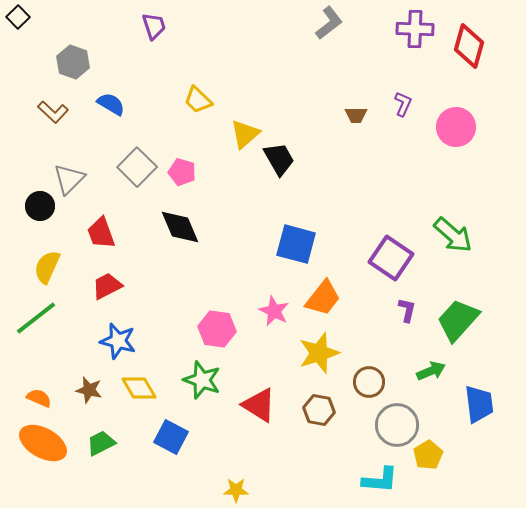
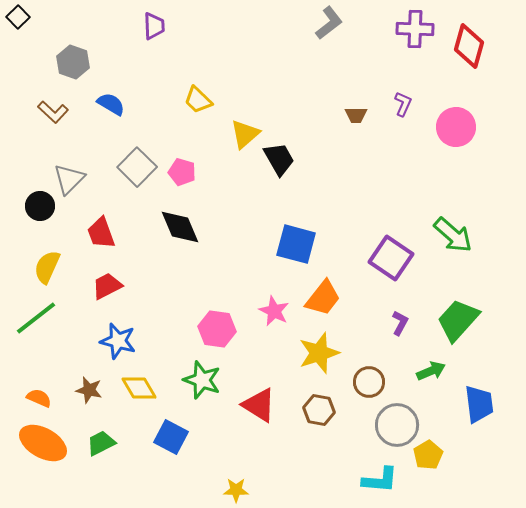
purple trapezoid at (154, 26): rotated 16 degrees clockwise
purple L-shape at (407, 310): moved 7 px left, 13 px down; rotated 15 degrees clockwise
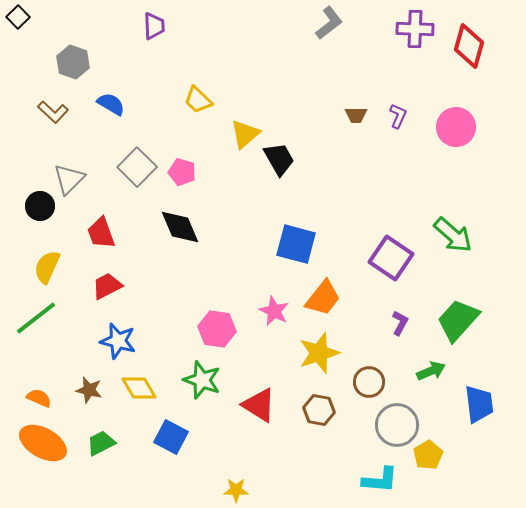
purple L-shape at (403, 104): moved 5 px left, 12 px down
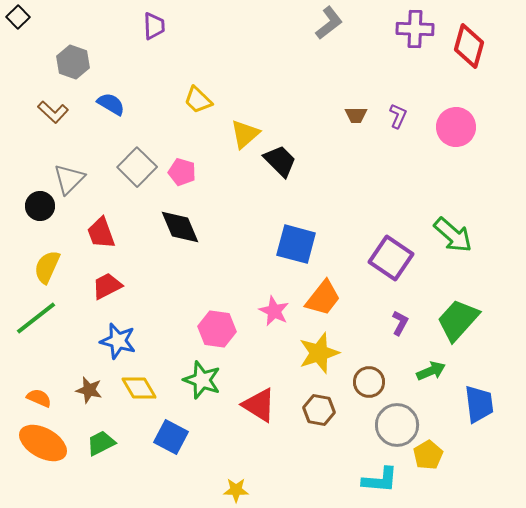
black trapezoid at (279, 159): moved 1 px right, 2 px down; rotated 15 degrees counterclockwise
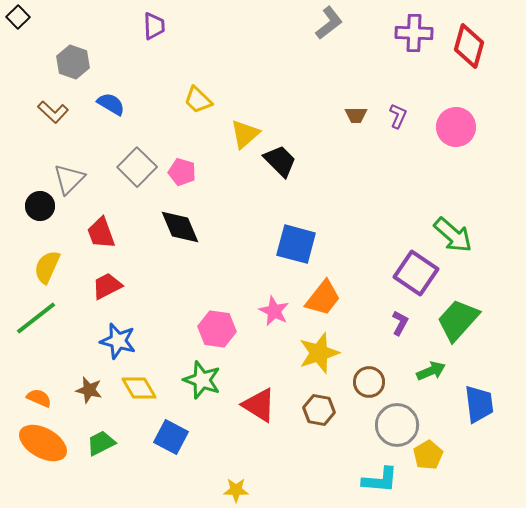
purple cross at (415, 29): moved 1 px left, 4 px down
purple square at (391, 258): moved 25 px right, 15 px down
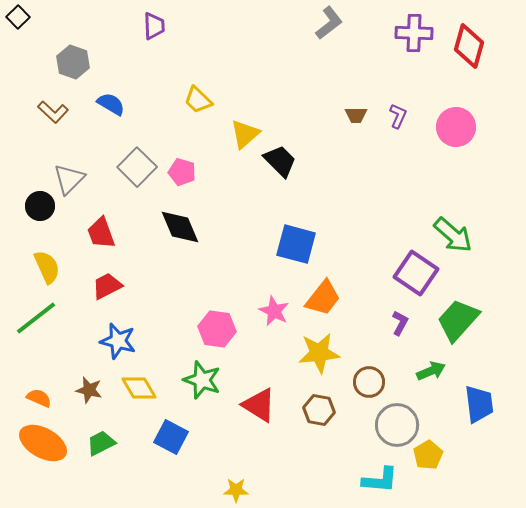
yellow semicircle at (47, 267): rotated 132 degrees clockwise
yellow star at (319, 353): rotated 12 degrees clockwise
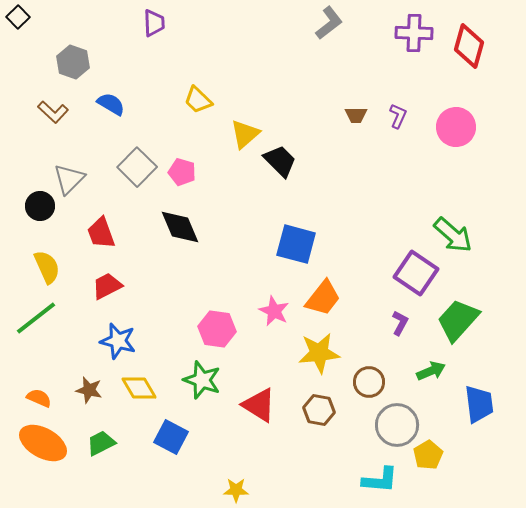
purple trapezoid at (154, 26): moved 3 px up
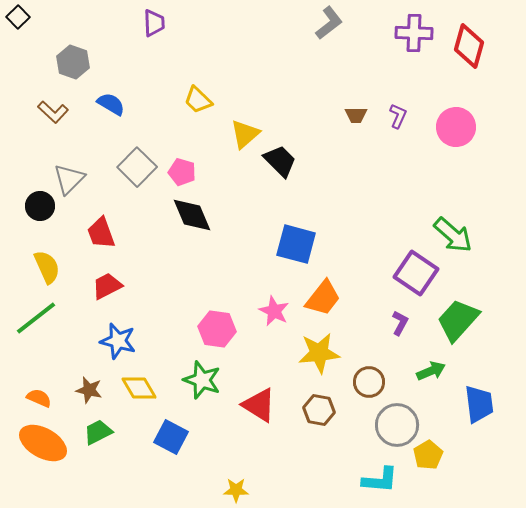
black diamond at (180, 227): moved 12 px right, 12 px up
green trapezoid at (101, 443): moved 3 px left, 11 px up
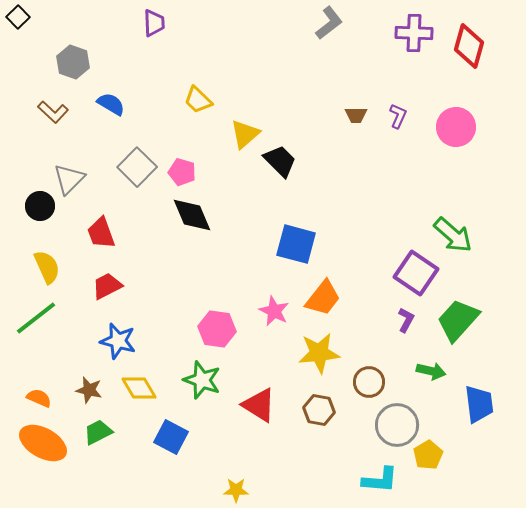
purple L-shape at (400, 323): moved 6 px right, 3 px up
green arrow at (431, 371): rotated 36 degrees clockwise
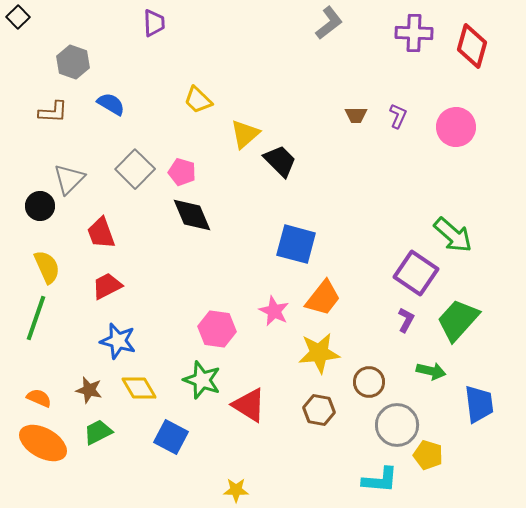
red diamond at (469, 46): moved 3 px right
brown L-shape at (53, 112): rotated 40 degrees counterclockwise
gray square at (137, 167): moved 2 px left, 2 px down
green line at (36, 318): rotated 33 degrees counterclockwise
red triangle at (259, 405): moved 10 px left
yellow pentagon at (428, 455): rotated 24 degrees counterclockwise
